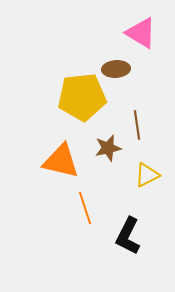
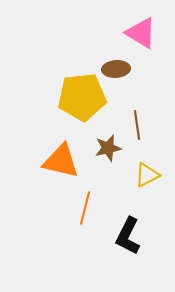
orange line: rotated 32 degrees clockwise
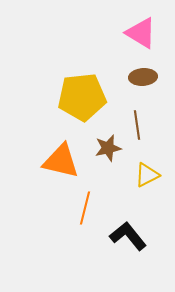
brown ellipse: moved 27 px right, 8 px down
black L-shape: rotated 114 degrees clockwise
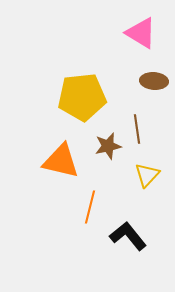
brown ellipse: moved 11 px right, 4 px down; rotated 8 degrees clockwise
brown line: moved 4 px down
brown star: moved 2 px up
yellow triangle: rotated 20 degrees counterclockwise
orange line: moved 5 px right, 1 px up
